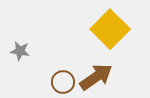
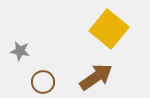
yellow square: moved 1 px left; rotated 6 degrees counterclockwise
brown circle: moved 20 px left
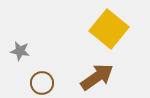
brown arrow: moved 1 px right
brown circle: moved 1 px left, 1 px down
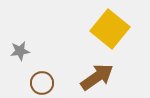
yellow square: moved 1 px right
gray star: rotated 18 degrees counterclockwise
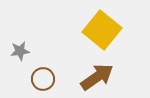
yellow square: moved 8 px left, 1 px down
brown circle: moved 1 px right, 4 px up
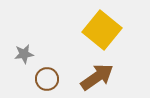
gray star: moved 4 px right, 3 px down
brown circle: moved 4 px right
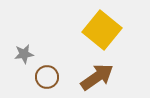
brown circle: moved 2 px up
